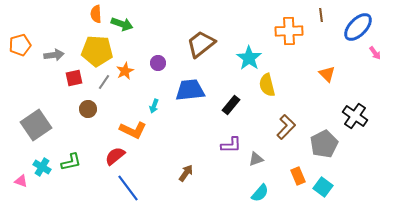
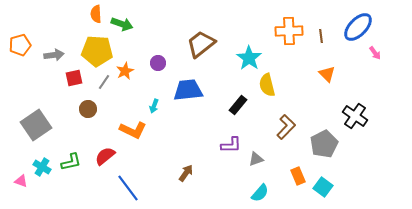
brown line: moved 21 px down
blue trapezoid: moved 2 px left
black rectangle: moved 7 px right
red semicircle: moved 10 px left
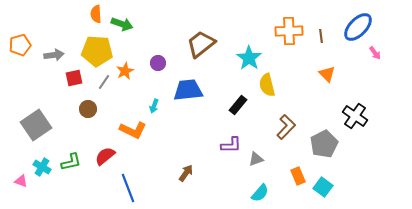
blue line: rotated 16 degrees clockwise
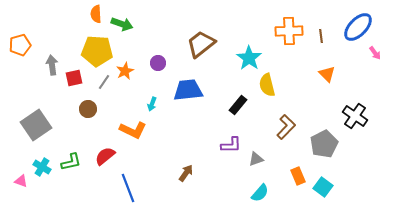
gray arrow: moved 2 px left, 10 px down; rotated 90 degrees counterclockwise
cyan arrow: moved 2 px left, 2 px up
